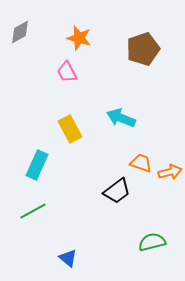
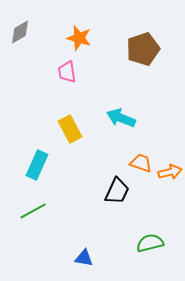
pink trapezoid: rotated 20 degrees clockwise
black trapezoid: rotated 28 degrees counterclockwise
green semicircle: moved 2 px left, 1 px down
blue triangle: moved 16 px right; rotated 30 degrees counterclockwise
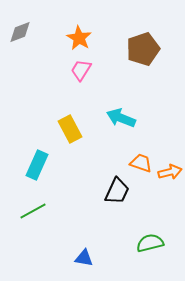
gray diamond: rotated 10 degrees clockwise
orange star: rotated 15 degrees clockwise
pink trapezoid: moved 14 px right, 2 px up; rotated 40 degrees clockwise
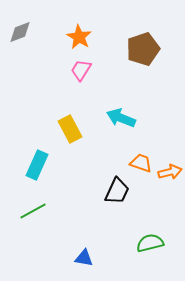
orange star: moved 1 px up
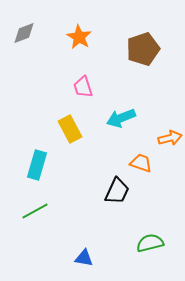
gray diamond: moved 4 px right, 1 px down
pink trapezoid: moved 2 px right, 17 px down; rotated 50 degrees counterclockwise
cyan arrow: rotated 44 degrees counterclockwise
cyan rectangle: rotated 8 degrees counterclockwise
orange arrow: moved 34 px up
green line: moved 2 px right
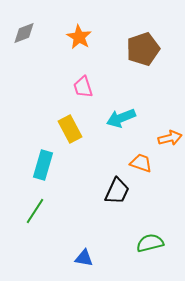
cyan rectangle: moved 6 px right
green line: rotated 28 degrees counterclockwise
